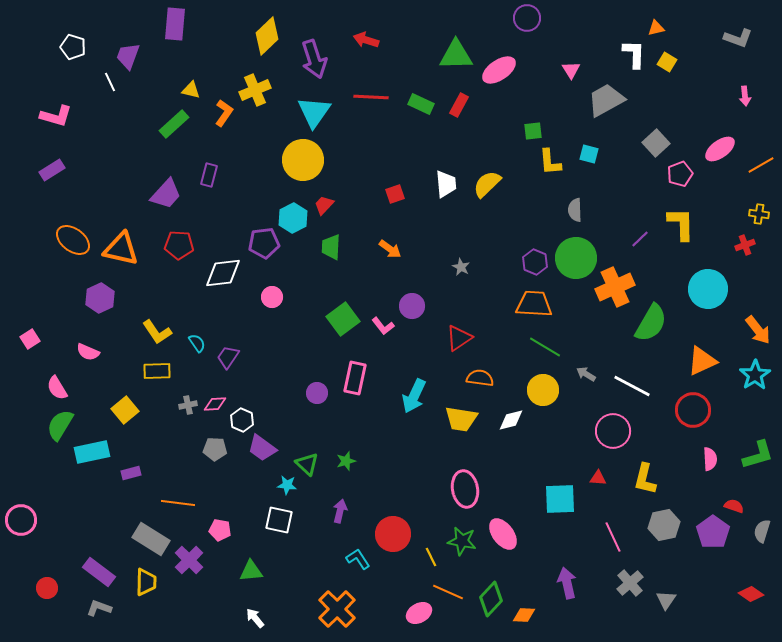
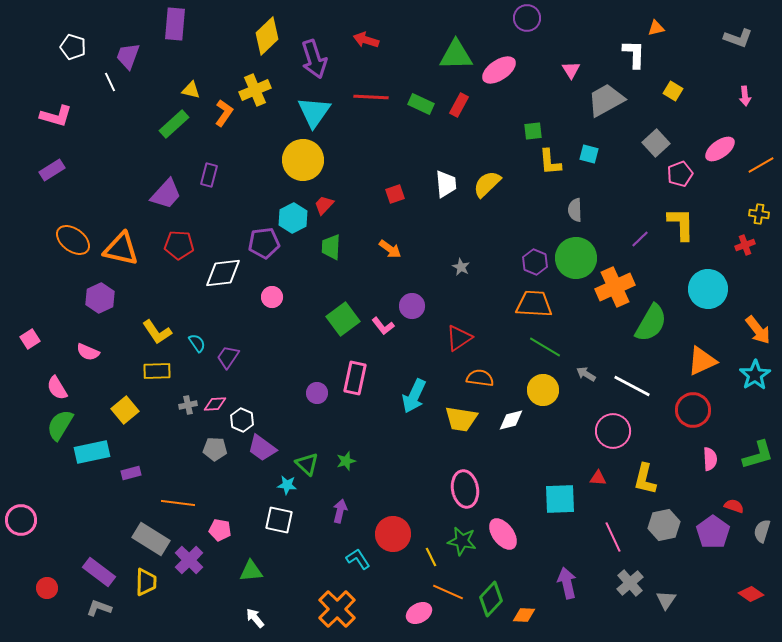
yellow square at (667, 62): moved 6 px right, 29 px down
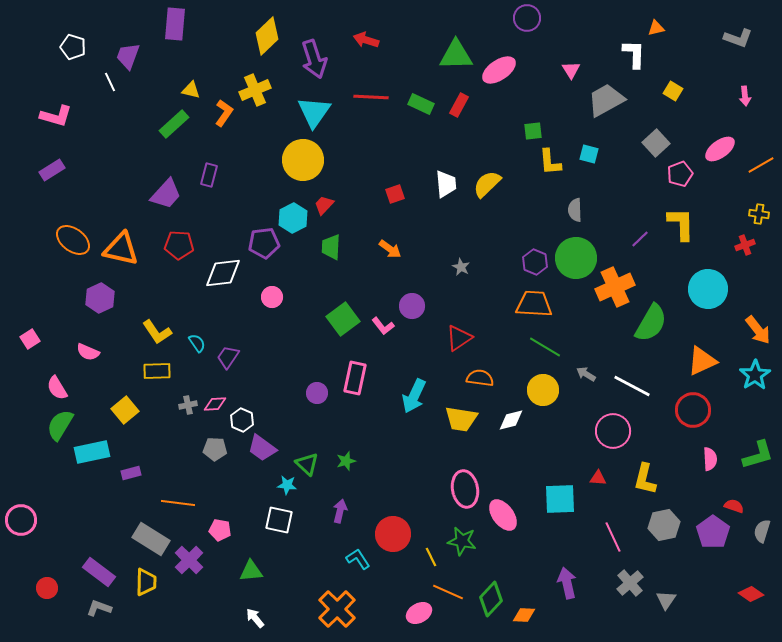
pink ellipse at (503, 534): moved 19 px up
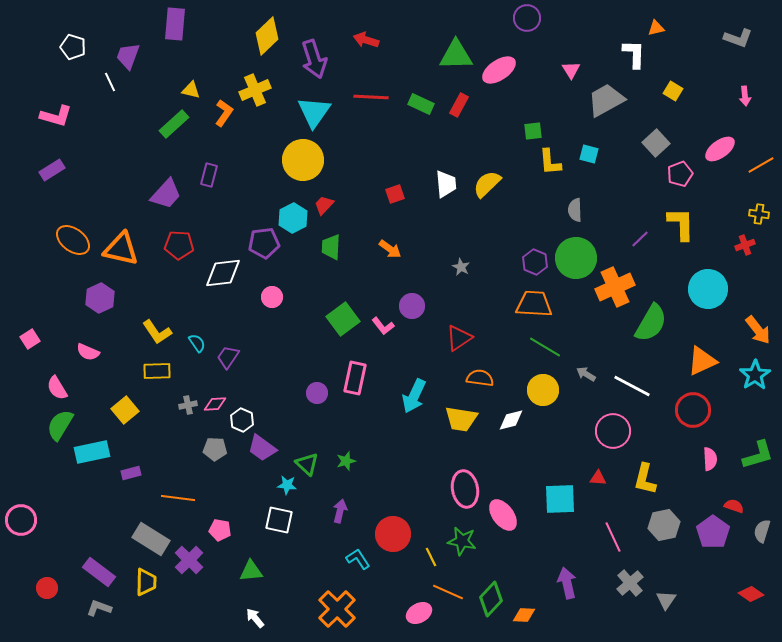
orange line at (178, 503): moved 5 px up
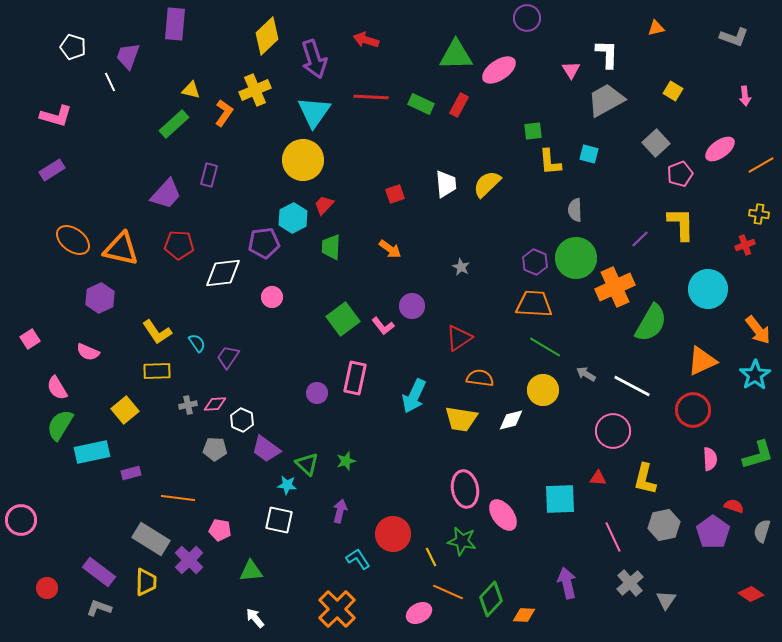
gray L-shape at (738, 38): moved 4 px left, 1 px up
white L-shape at (634, 54): moved 27 px left
purple trapezoid at (262, 448): moved 4 px right, 1 px down
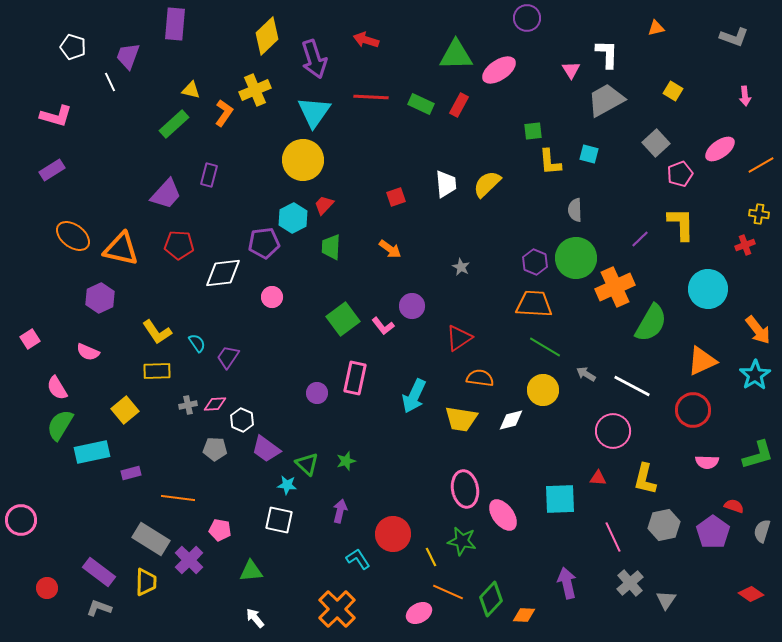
red square at (395, 194): moved 1 px right, 3 px down
orange ellipse at (73, 240): moved 4 px up
pink semicircle at (710, 459): moved 3 px left, 3 px down; rotated 95 degrees clockwise
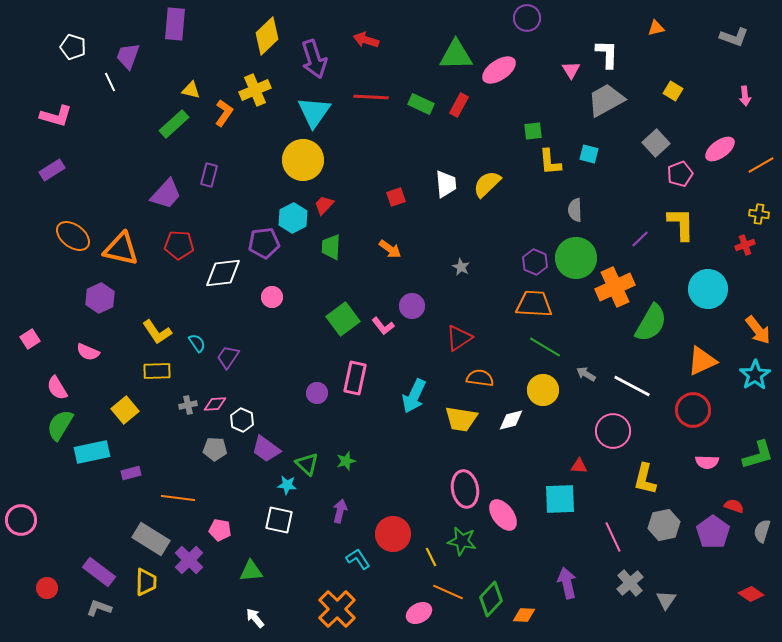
red triangle at (598, 478): moved 19 px left, 12 px up
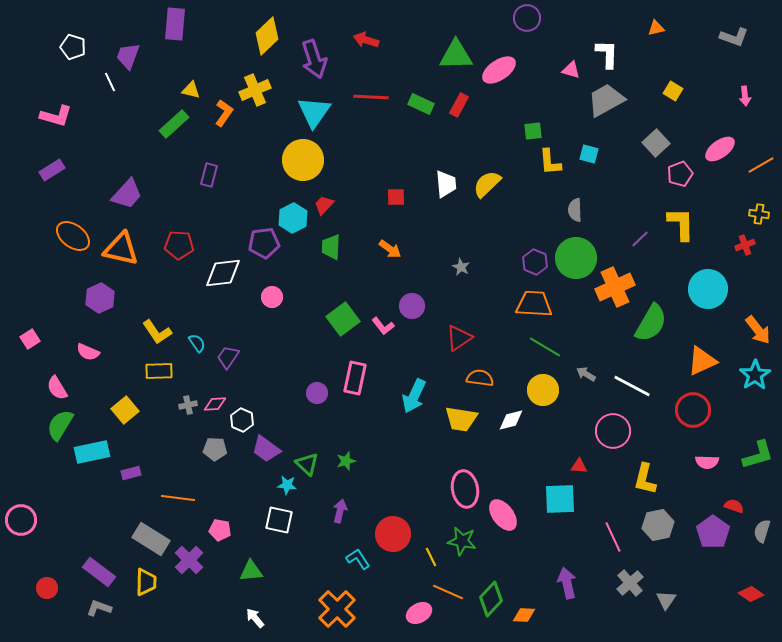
pink triangle at (571, 70): rotated 42 degrees counterclockwise
purple trapezoid at (166, 194): moved 39 px left
red square at (396, 197): rotated 18 degrees clockwise
yellow rectangle at (157, 371): moved 2 px right
gray hexagon at (664, 525): moved 6 px left
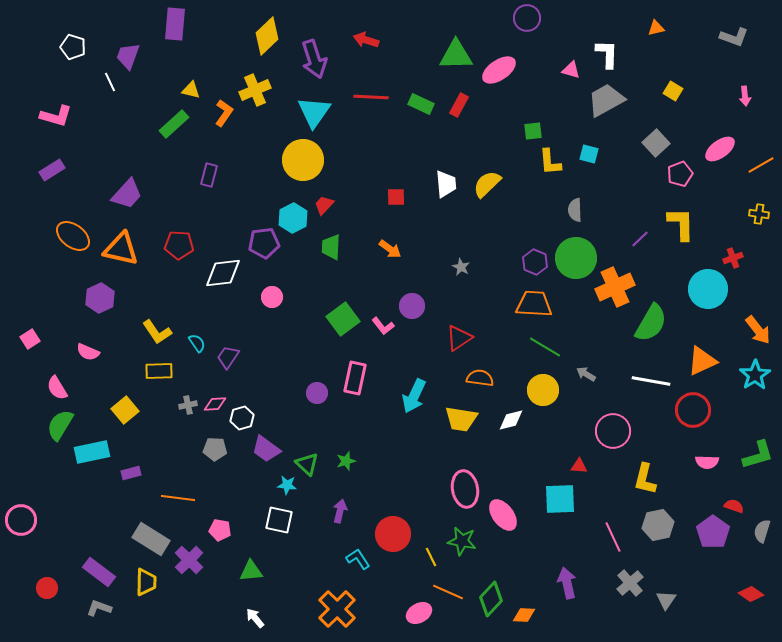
red cross at (745, 245): moved 12 px left, 13 px down
white line at (632, 386): moved 19 px right, 5 px up; rotated 18 degrees counterclockwise
white hexagon at (242, 420): moved 2 px up; rotated 20 degrees clockwise
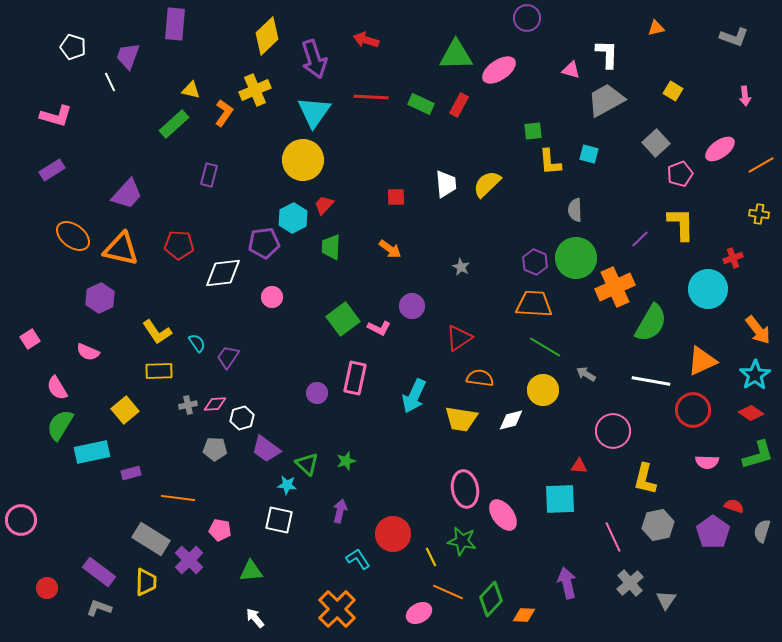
pink L-shape at (383, 326): moved 4 px left, 2 px down; rotated 25 degrees counterclockwise
red diamond at (751, 594): moved 181 px up
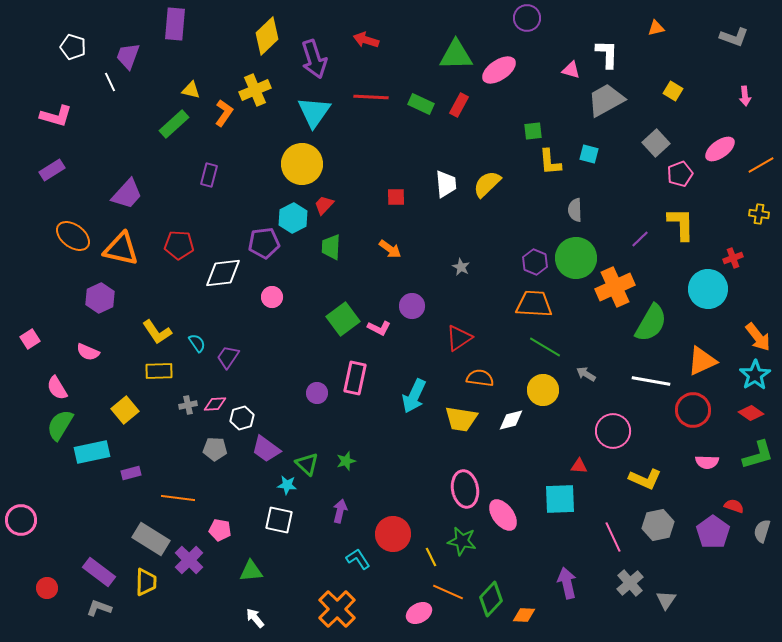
yellow circle at (303, 160): moved 1 px left, 4 px down
orange arrow at (758, 330): moved 7 px down
yellow L-shape at (645, 479): rotated 80 degrees counterclockwise
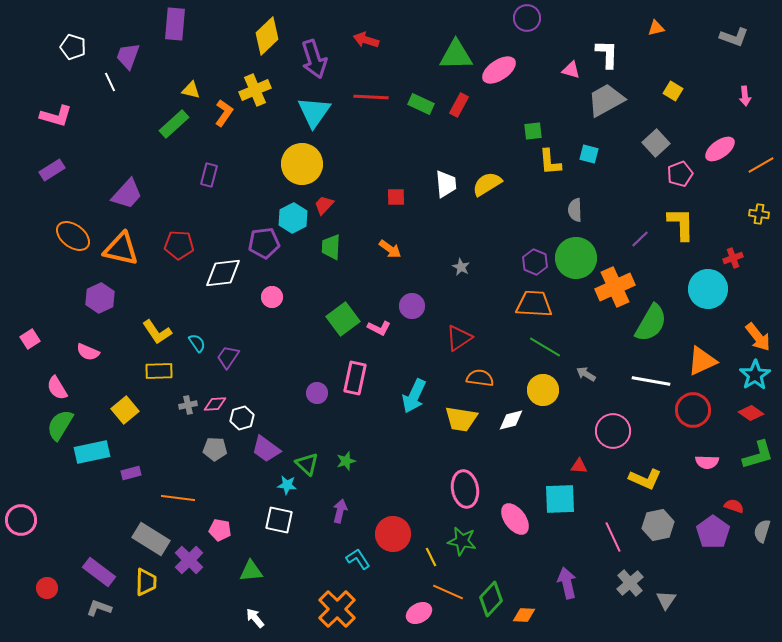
yellow semicircle at (487, 184): rotated 12 degrees clockwise
pink ellipse at (503, 515): moved 12 px right, 4 px down
